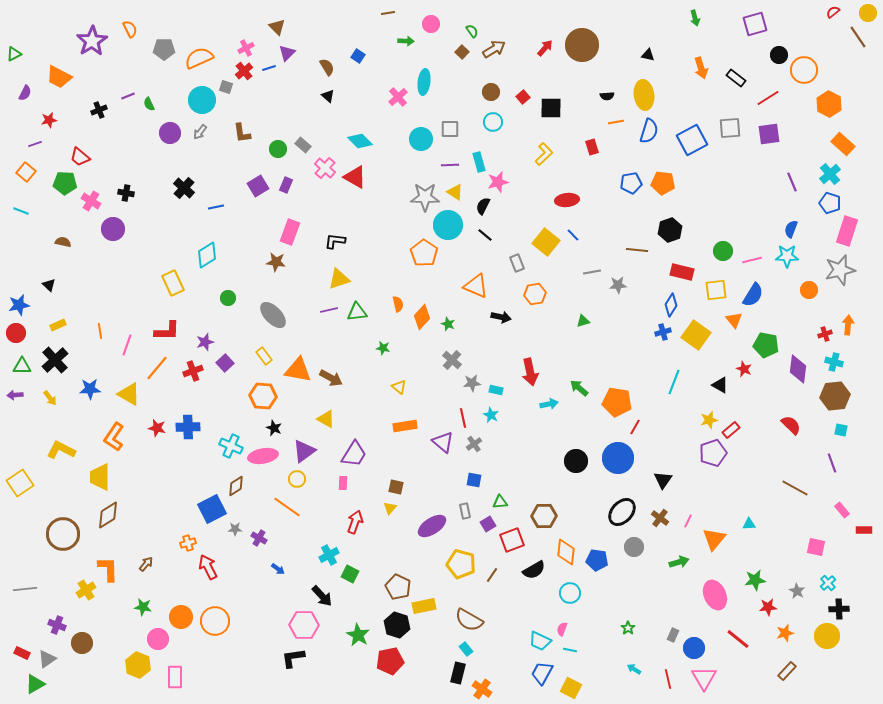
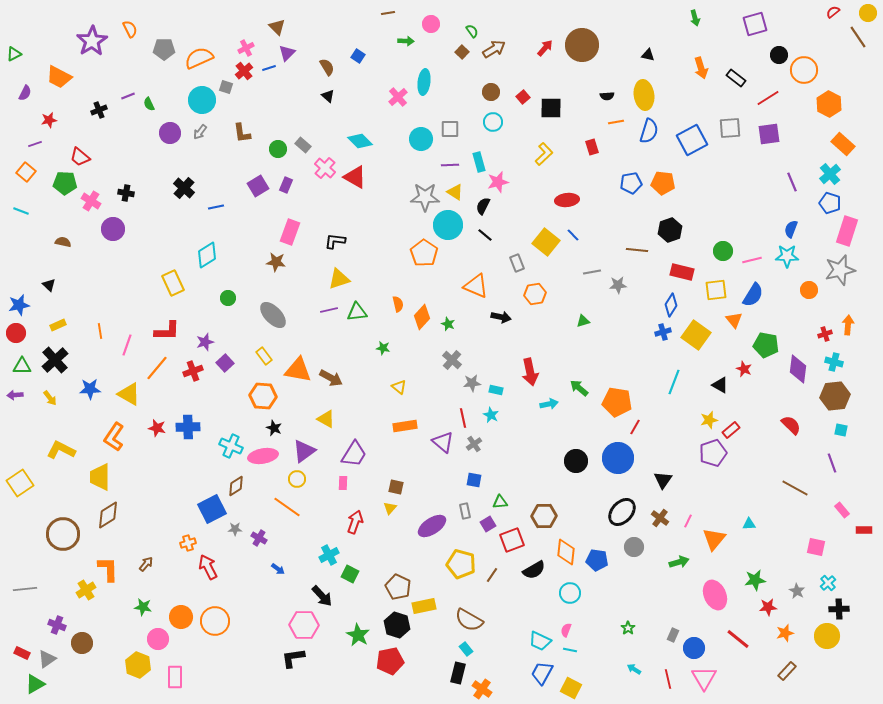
pink semicircle at (562, 629): moved 4 px right, 1 px down
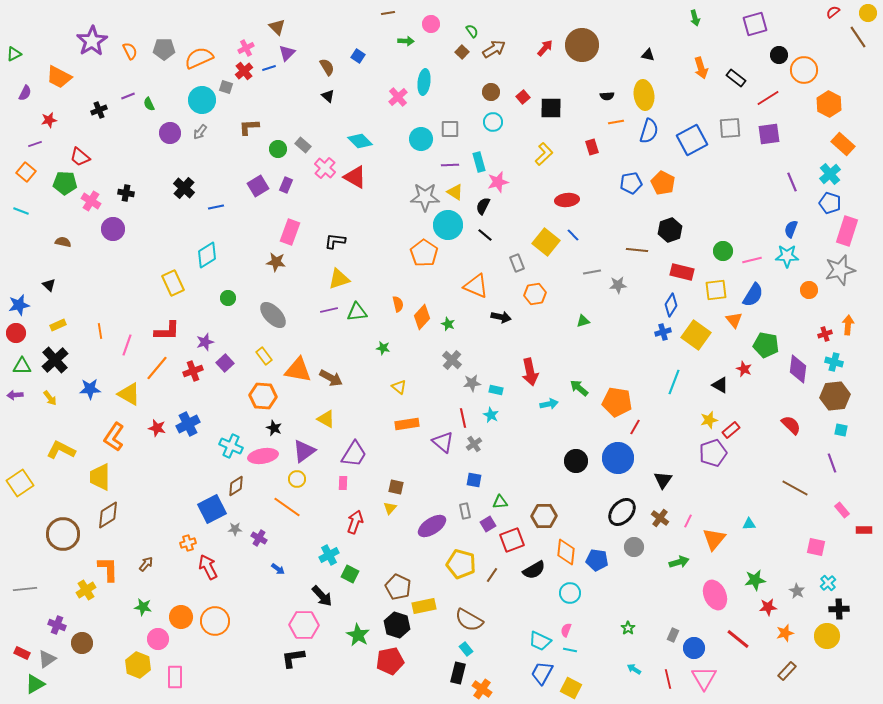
orange semicircle at (130, 29): moved 22 px down
brown L-shape at (242, 133): moved 7 px right, 6 px up; rotated 95 degrees clockwise
orange pentagon at (663, 183): rotated 20 degrees clockwise
orange rectangle at (405, 426): moved 2 px right, 2 px up
blue cross at (188, 427): moved 3 px up; rotated 25 degrees counterclockwise
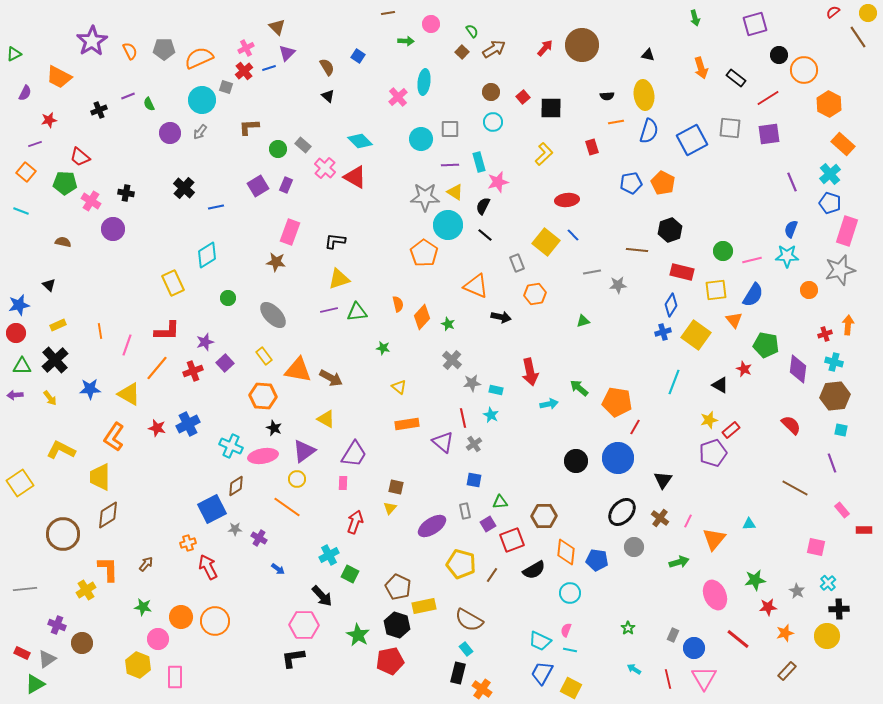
gray square at (730, 128): rotated 10 degrees clockwise
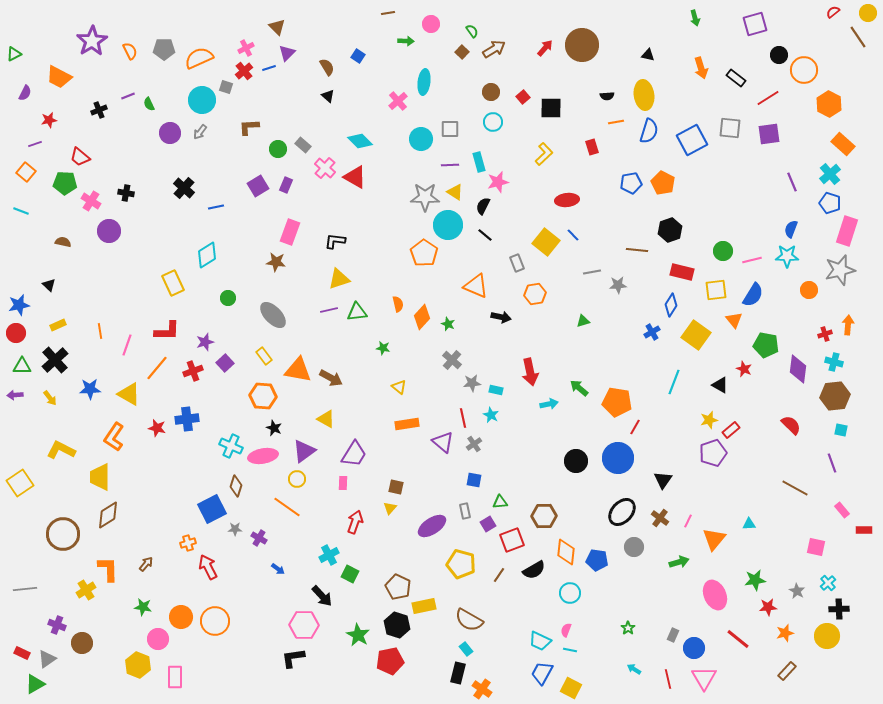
pink cross at (398, 97): moved 4 px down
purple circle at (113, 229): moved 4 px left, 2 px down
blue cross at (663, 332): moved 11 px left; rotated 14 degrees counterclockwise
blue cross at (188, 424): moved 1 px left, 5 px up; rotated 20 degrees clockwise
brown diamond at (236, 486): rotated 40 degrees counterclockwise
brown line at (492, 575): moved 7 px right
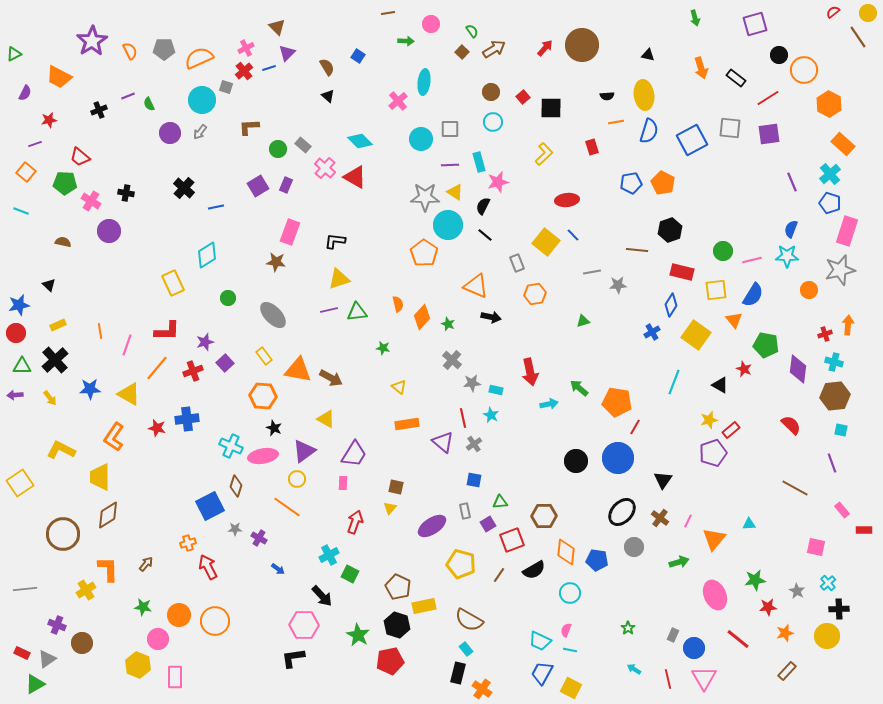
black arrow at (501, 317): moved 10 px left
blue square at (212, 509): moved 2 px left, 3 px up
orange circle at (181, 617): moved 2 px left, 2 px up
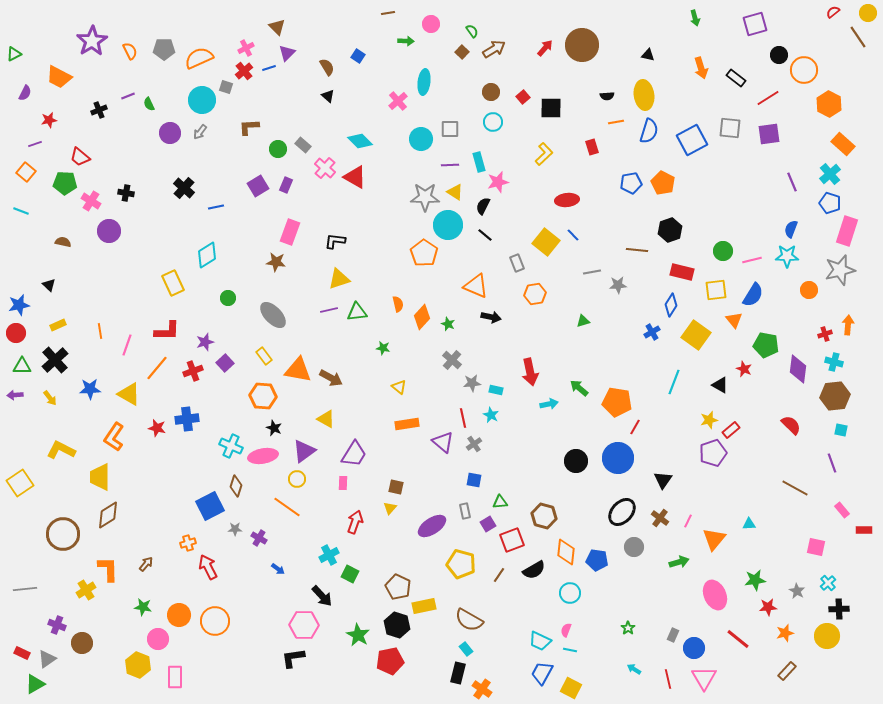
brown hexagon at (544, 516): rotated 15 degrees clockwise
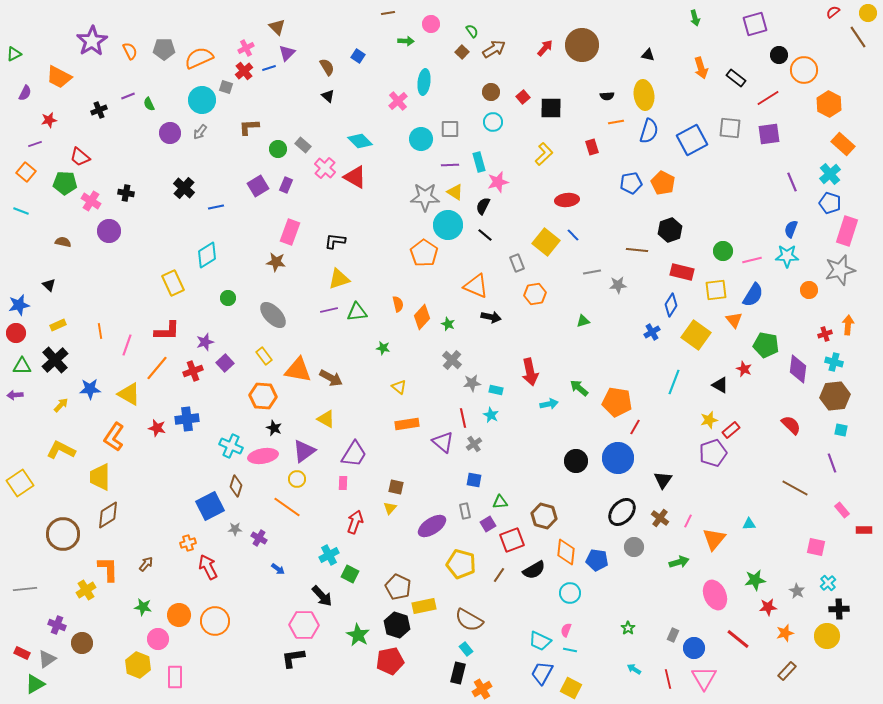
yellow arrow at (50, 398): moved 11 px right, 7 px down; rotated 98 degrees counterclockwise
orange cross at (482, 689): rotated 24 degrees clockwise
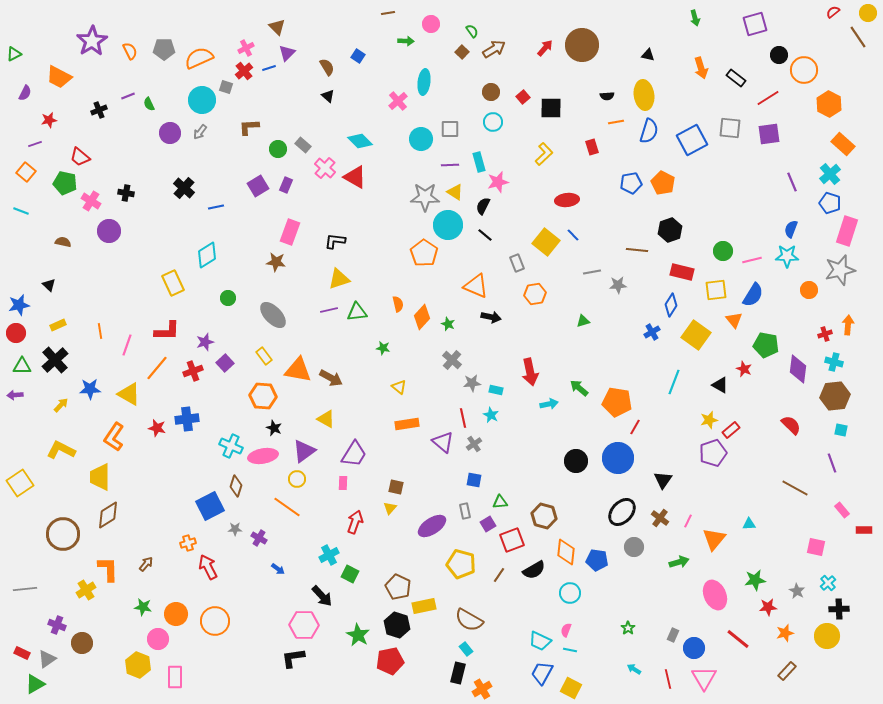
green pentagon at (65, 183): rotated 10 degrees clockwise
orange circle at (179, 615): moved 3 px left, 1 px up
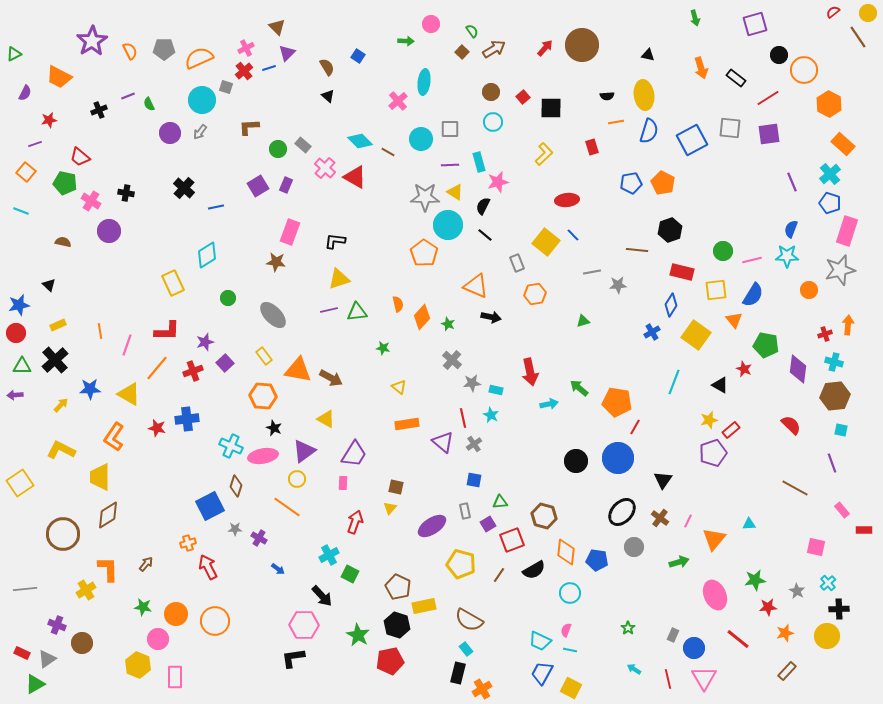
brown line at (388, 13): moved 139 px down; rotated 40 degrees clockwise
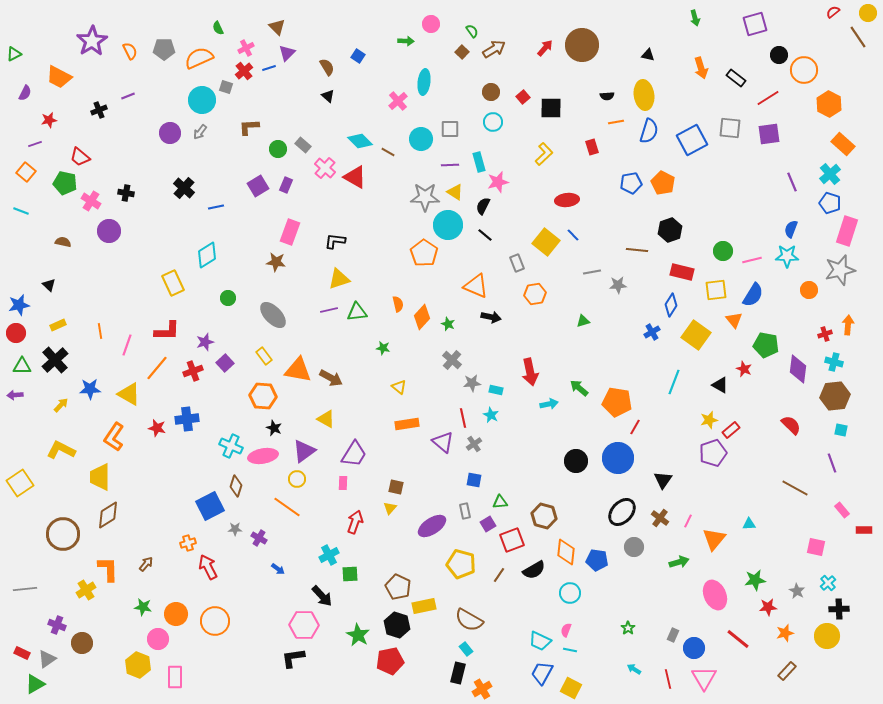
green semicircle at (149, 104): moved 69 px right, 76 px up
green square at (350, 574): rotated 30 degrees counterclockwise
